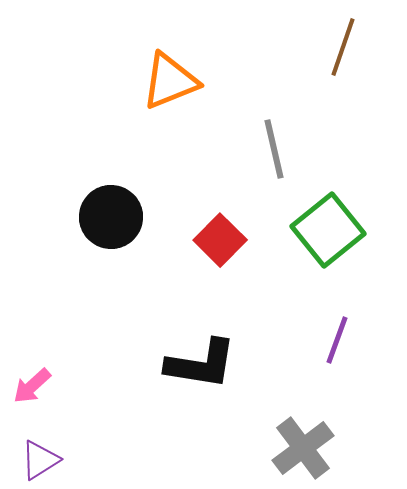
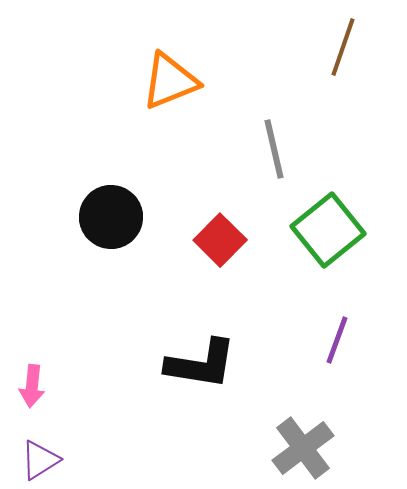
pink arrow: rotated 42 degrees counterclockwise
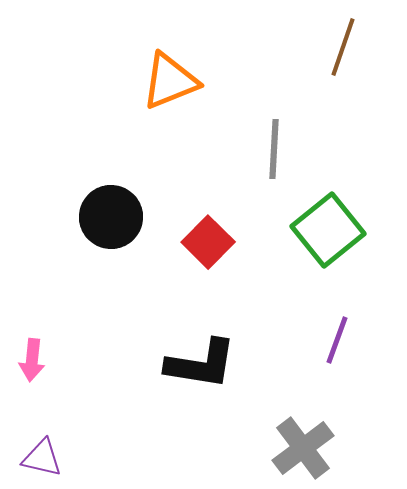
gray line: rotated 16 degrees clockwise
red square: moved 12 px left, 2 px down
pink arrow: moved 26 px up
purple triangle: moved 2 px right, 2 px up; rotated 45 degrees clockwise
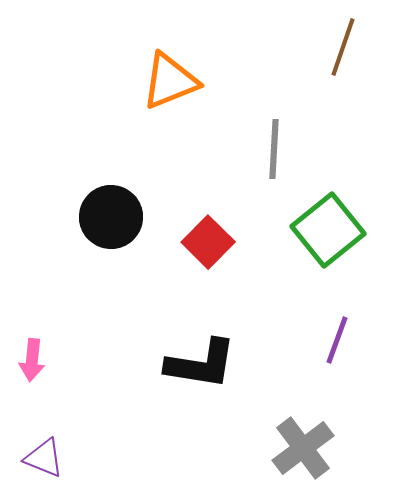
purple triangle: moved 2 px right; rotated 9 degrees clockwise
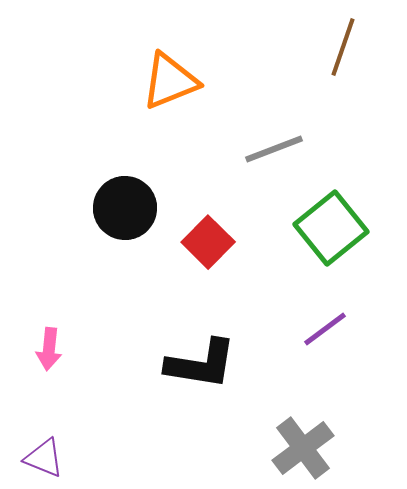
gray line: rotated 66 degrees clockwise
black circle: moved 14 px right, 9 px up
green square: moved 3 px right, 2 px up
purple line: moved 12 px left, 11 px up; rotated 33 degrees clockwise
pink arrow: moved 17 px right, 11 px up
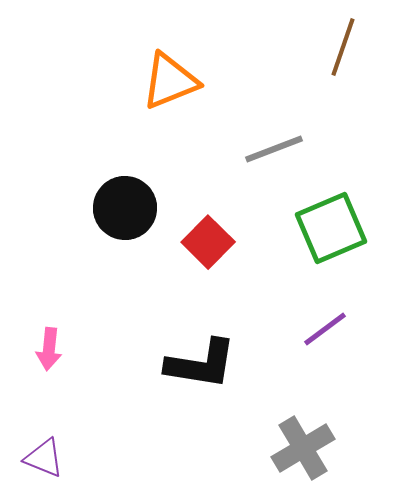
green square: rotated 16 degrees clockwise
gray cross: rotated 6 degrees clockwise
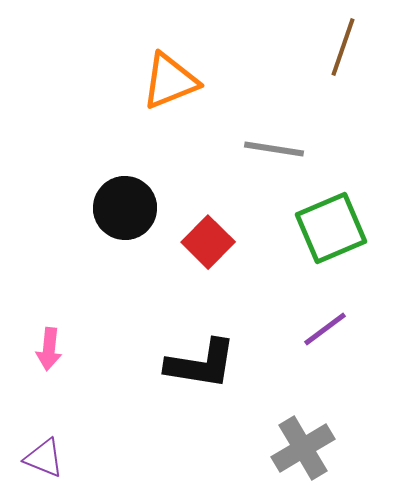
gray line: rotated 30 degrees clockwise
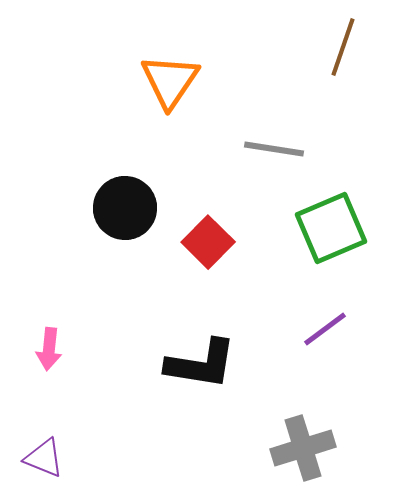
orange triangle: rotated 34 degrees counterclockwise
gray cross: rotated 14 degrees clockwise
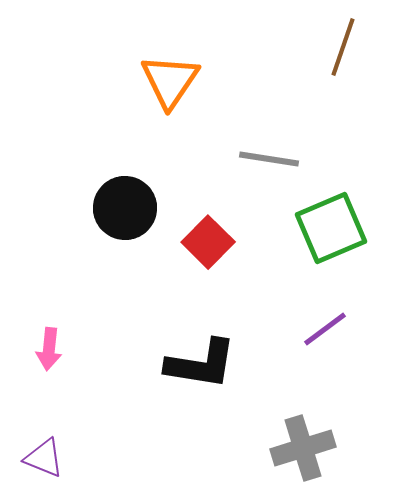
gray line: moved 5 px left, 10 px down
